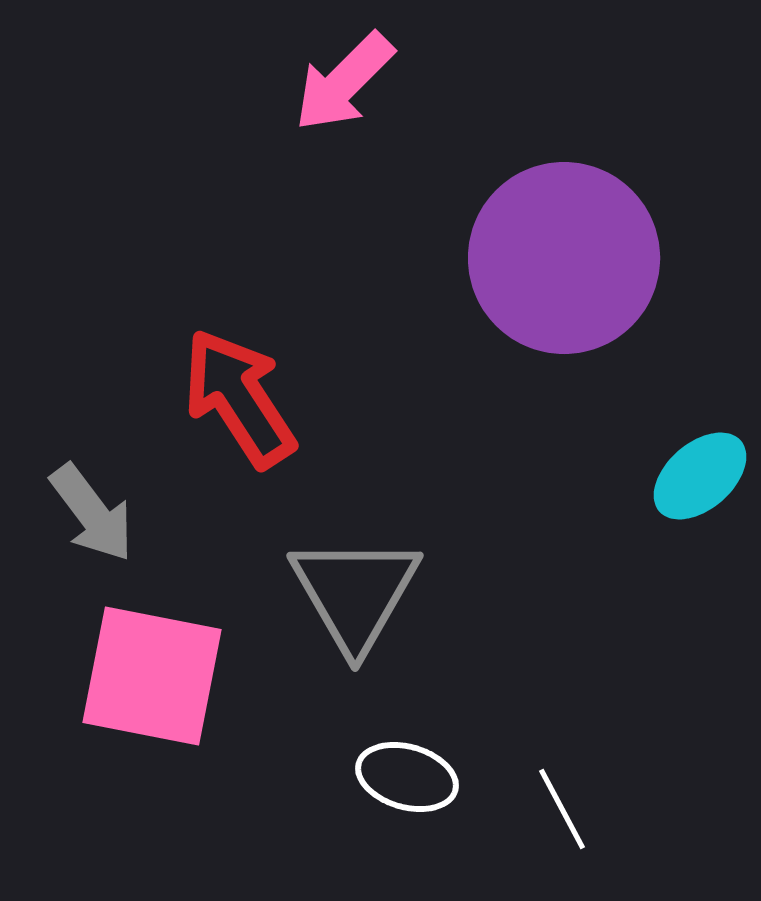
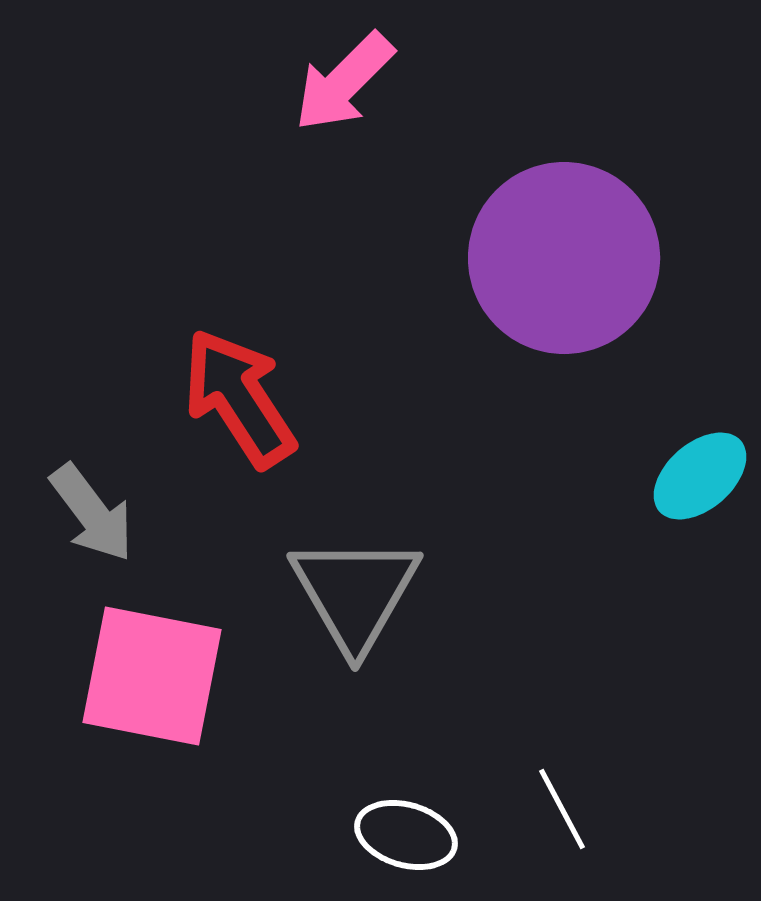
white ellipse: moved 1 px left, 58 px down
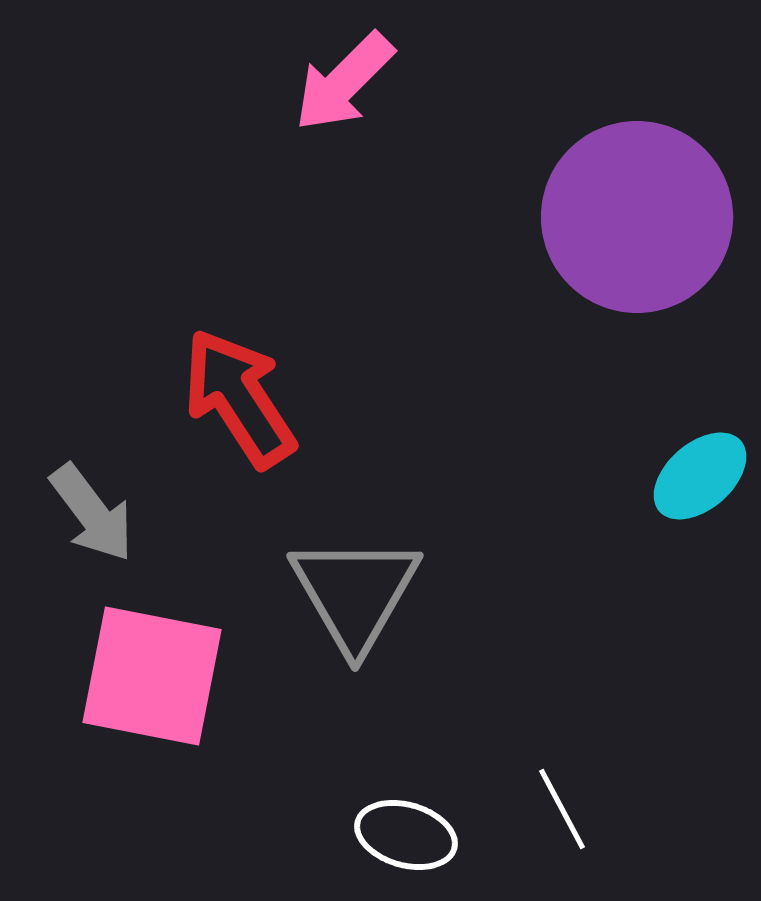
purple circle: moved 73 px right, 41 px up
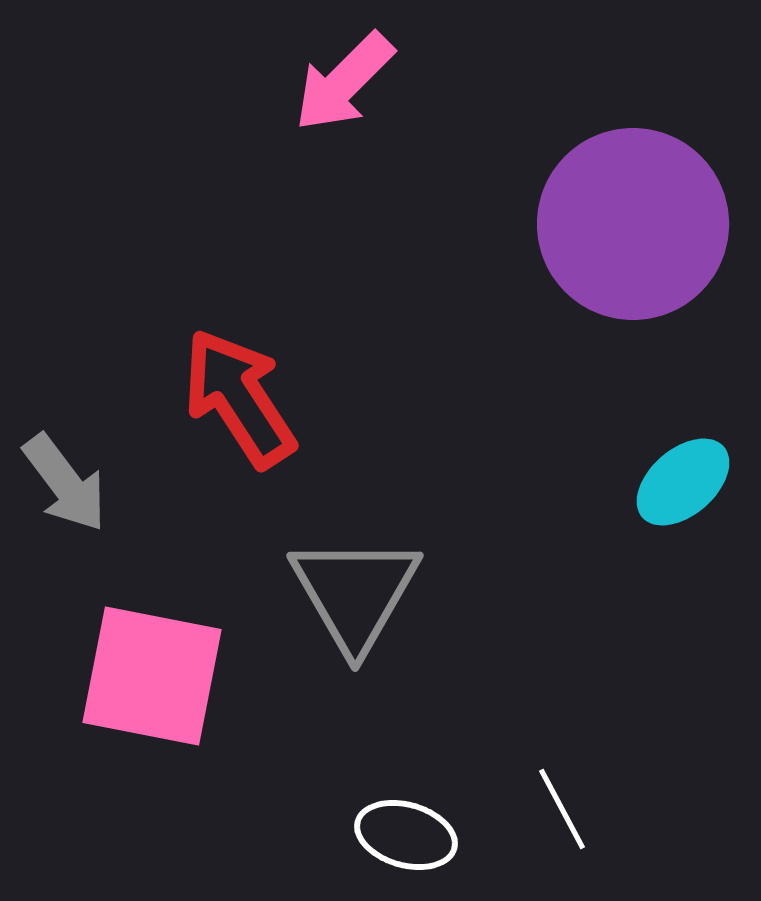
purple circle: moved 4 px left, 7 px down
cyan ellipse: moved 17 px left, 6 px down
gray arrow: moved 27 px left, 30 px up
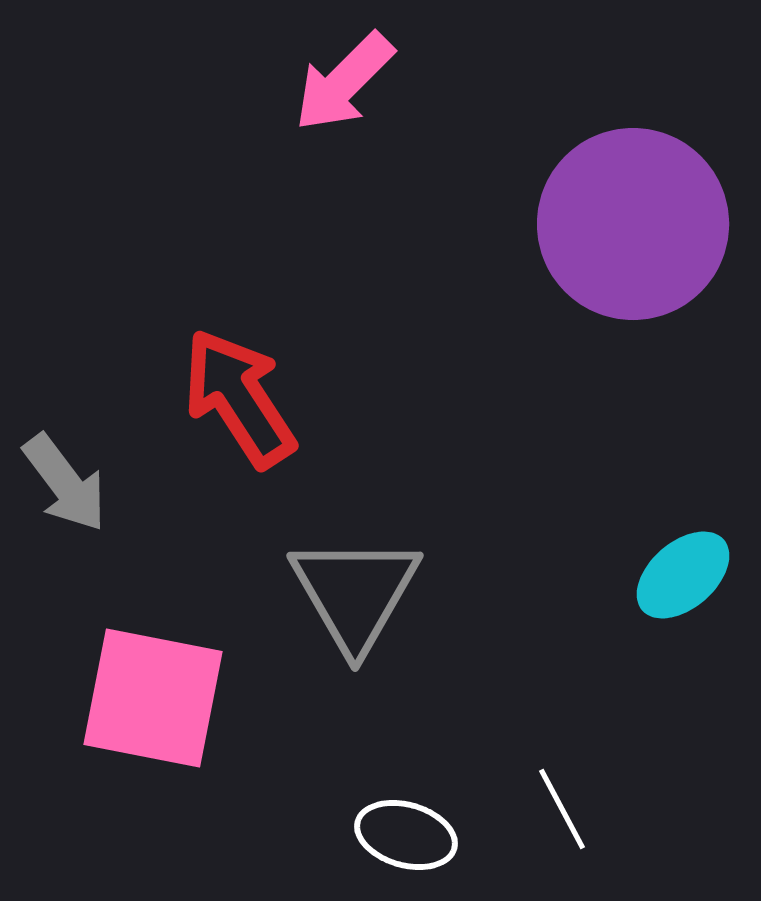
cyan ellipse: moved 93 px down
pink square: moved 1 px right, 22 px down
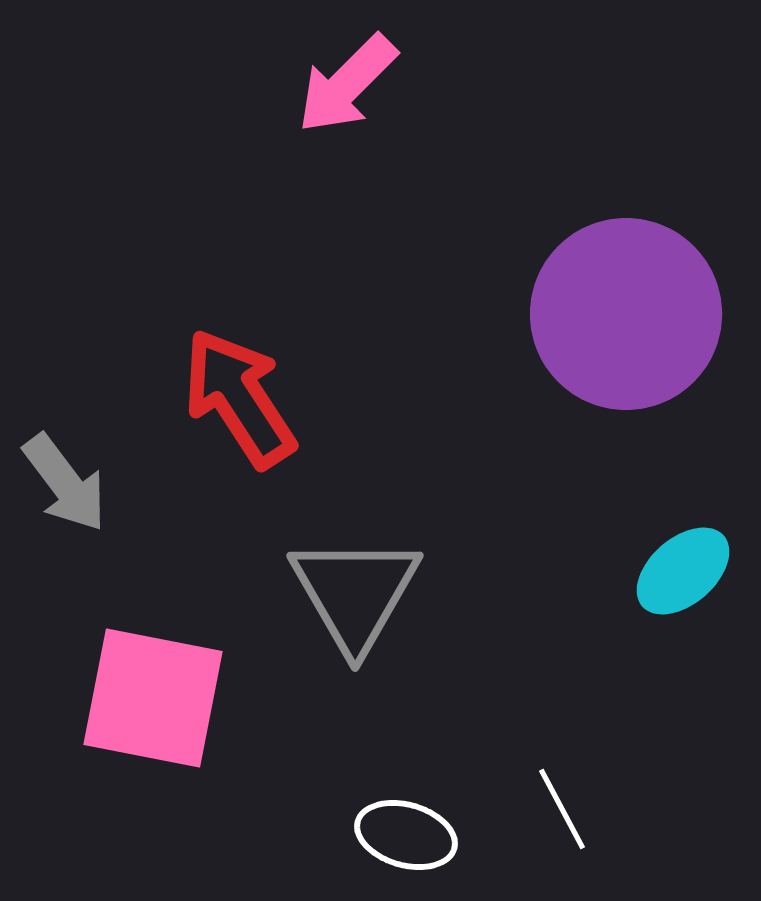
pink arrow: moved 3 px right, 2 px down
purple circle: moved 7 px left, 90 px down
cyan ellipse: moved 4 px up
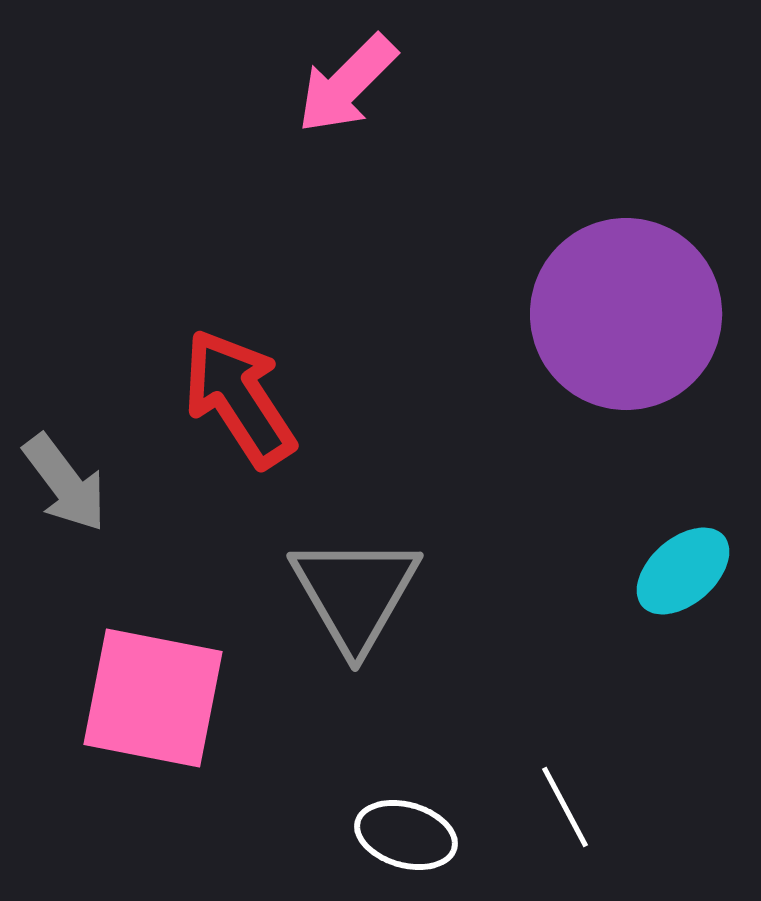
white line: moved 3 px right, 2 px up
